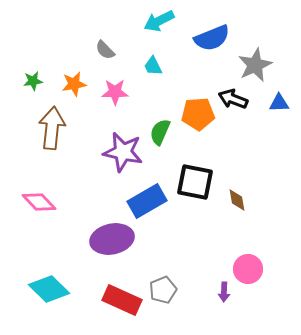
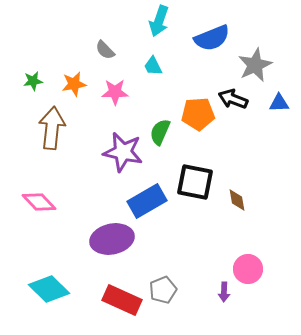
cyan arrow: rotated 44 degrees counterclockwise
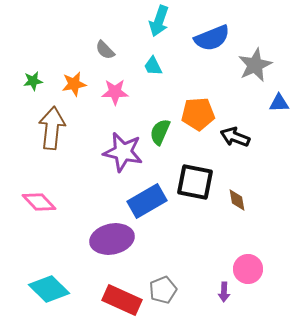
black arrow: moved 2 px right, 38 px down
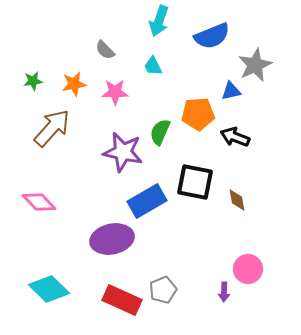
blue semicircle: moved 2 px up
blue triangle: moved 48 px left, 12 px up; rotated 10 degrees counterclockwise
brown arrow: rotated 36 degrees clockwise
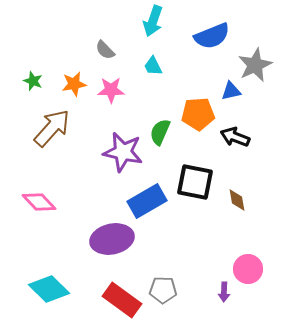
cyan arrow: moved 6 px left
green star: rotated 30 degrees clockwise
pink star: moved 4 px left, 2 px up
gray pentagon: rotated 24 degrees clockwise
red rectangle: rotated 12 degrees clockwise
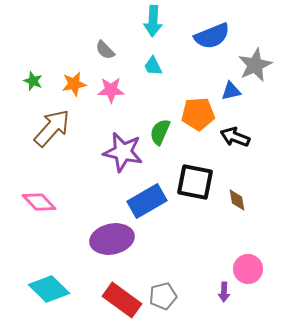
cyan arrow: rotated 16 degrees counterclockwise
gray pentagon: moved 6 px down; rotated 16 degrees counterclockwise
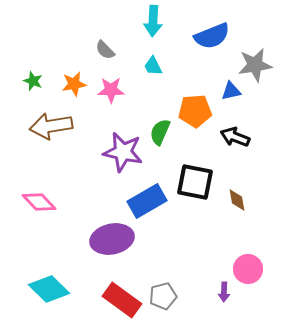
gray star: rotated 16 degrees clockwise
orange pentagon: moved 3 px left, 3 px up
brown arrow: moved 1 px left, 2 px up; rotated 141 degrees counterclockwise
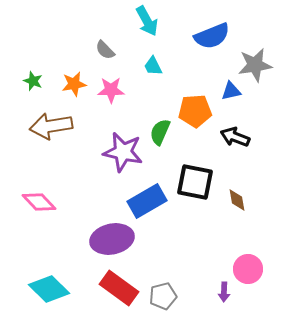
cyan arrow: moved 6 px left; rotated 32 degrees counterclockwise
red rectangle: moved 3 px left, 12 px up
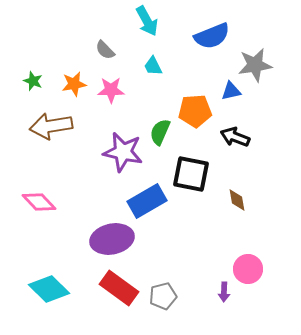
black square: moved 4 px left, 8 px up
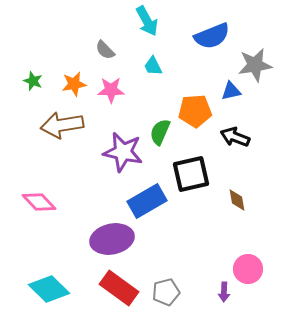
brown arrow: moved 11 px right, 1 px up
black square: rotated 24 degrees counterclockwise
gray pentagon: moved 3 px right, 4 px up
